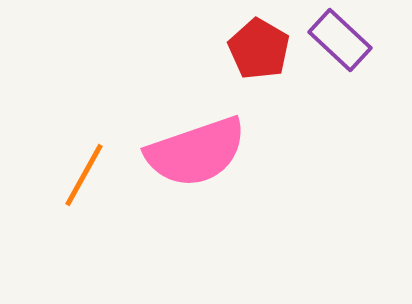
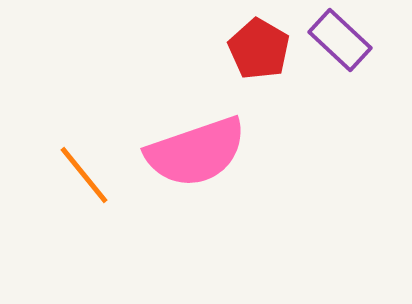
orange line: rotated 68 degrees counterclockwise
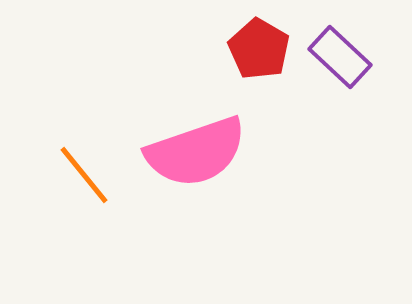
purple rectangle: moved 17 px down
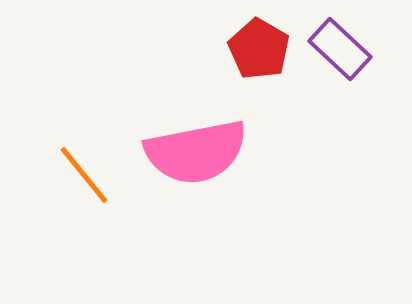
purple rectangle: moved 8 px up
pink semicircle: rotated 8 degrees clockwise
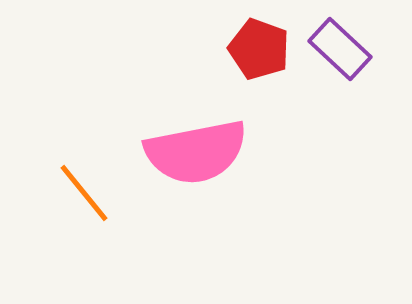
red pentagon: rotated 10 degrees counterclockwise
orange line: moved 18 px down
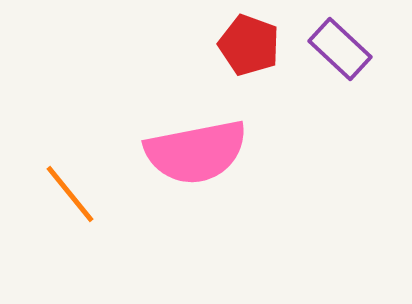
red pentagon: moved 10 px left, 4 px up
orange line: moved 14 px left, 1 px down
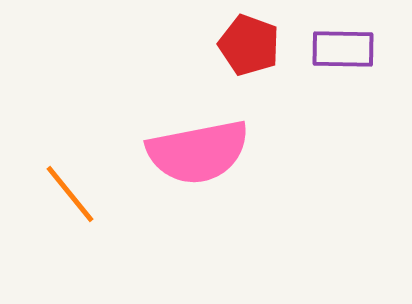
purple rectangle: moved 3 px right; rotated 42 degrees counterclockwise
pink semicircle: moved 2 px right
